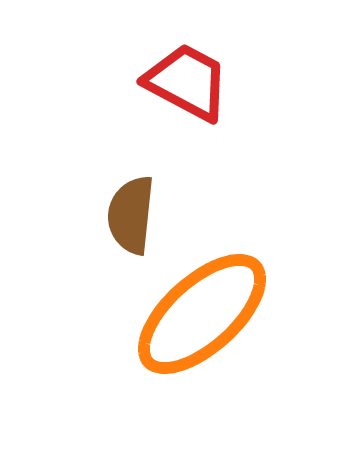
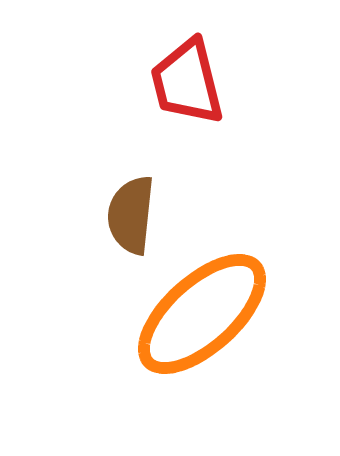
red trapezoid: rotated 132 degrees counterclockwise
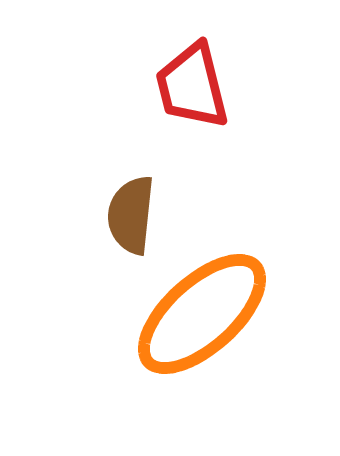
red trapezoid: moved 5 px right, 4 px down
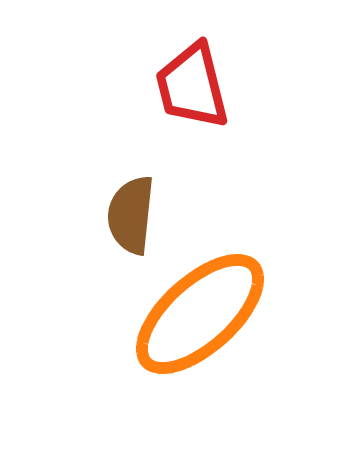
orange ellipse: moved 2 px left
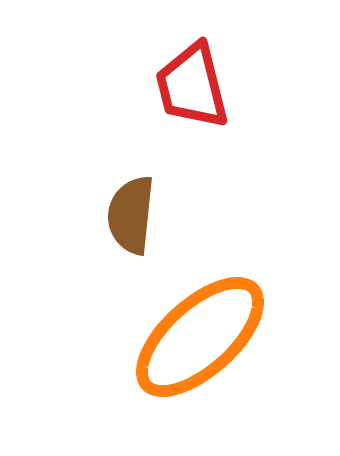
orange ellipse: moved 23 px down
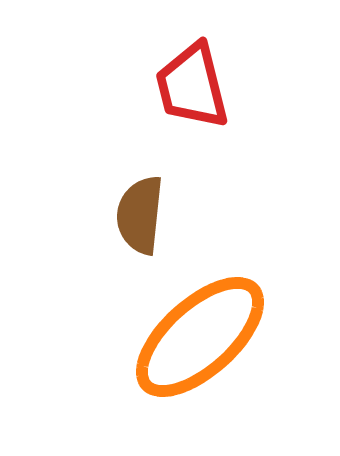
brown semicircle: moved 9 px right
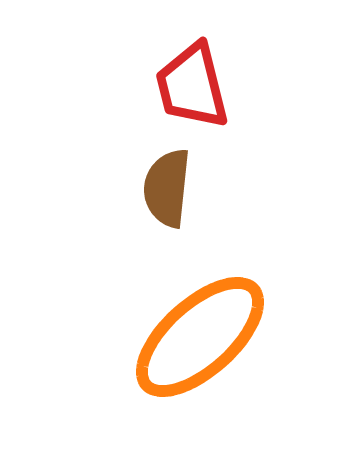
brown semicircle: moved 27 px right, 27 px up
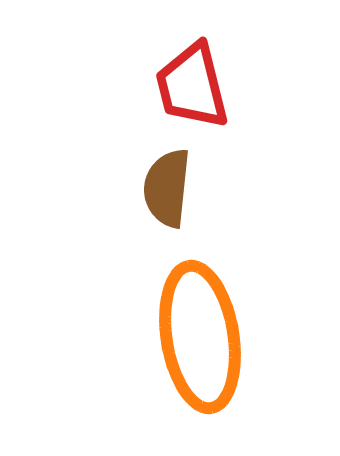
orange ellipse: rotated 57 degrees counterclockwise
